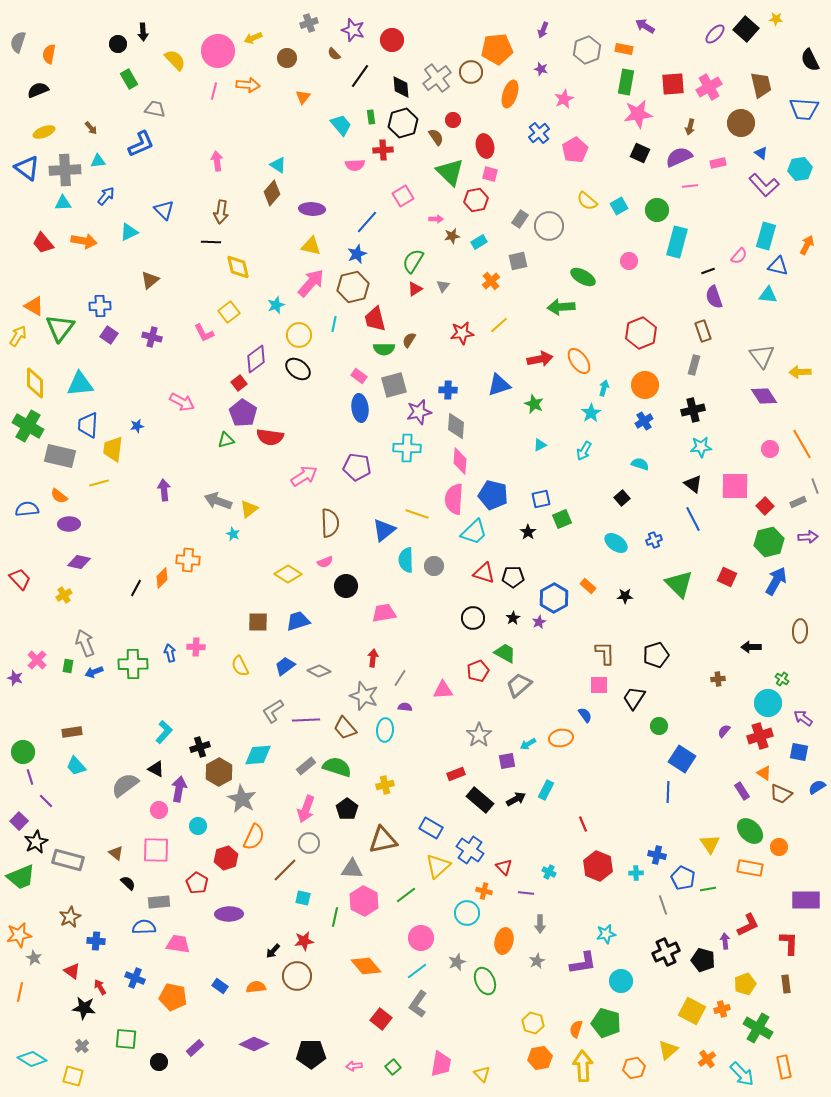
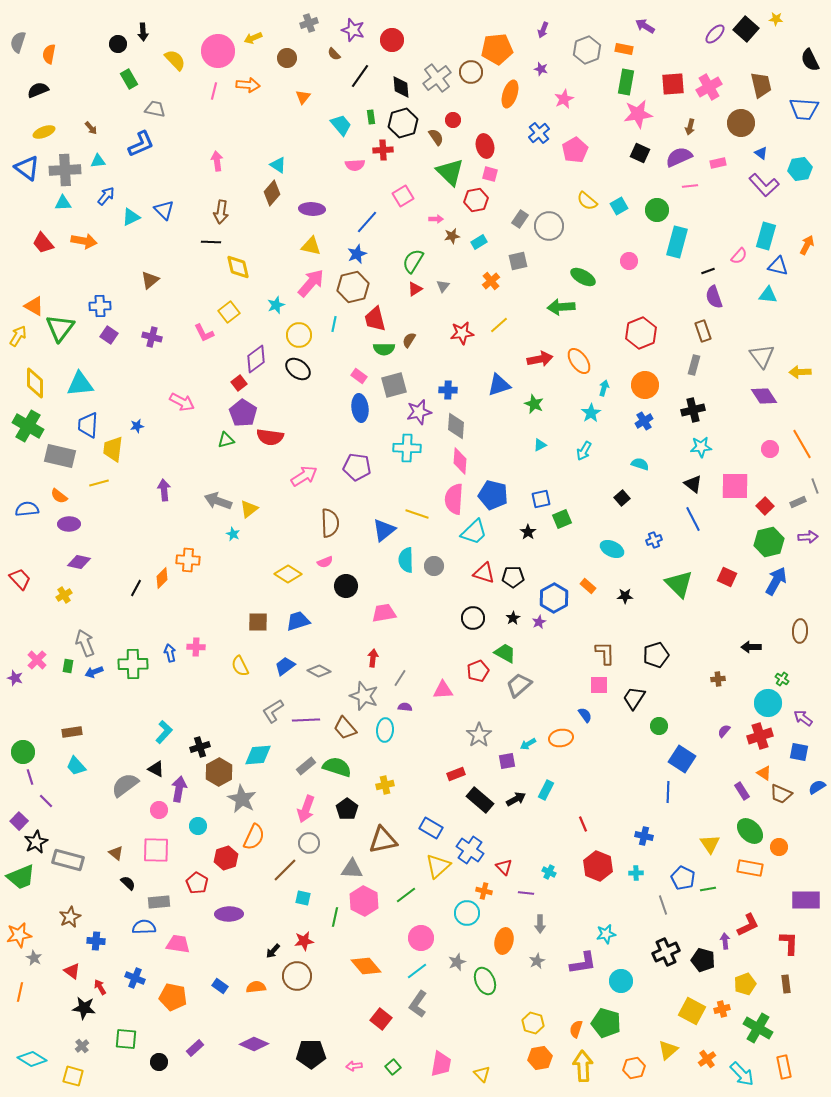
cyan triangle at (129, 232): moved 2 px right, 15 px up
cyan ellipse at (616, 543): moved 4 px left, 6 px down; rotated 10 degrees counterclockwise
blue cross at (657, 855): moved 13 px left, 19 px up
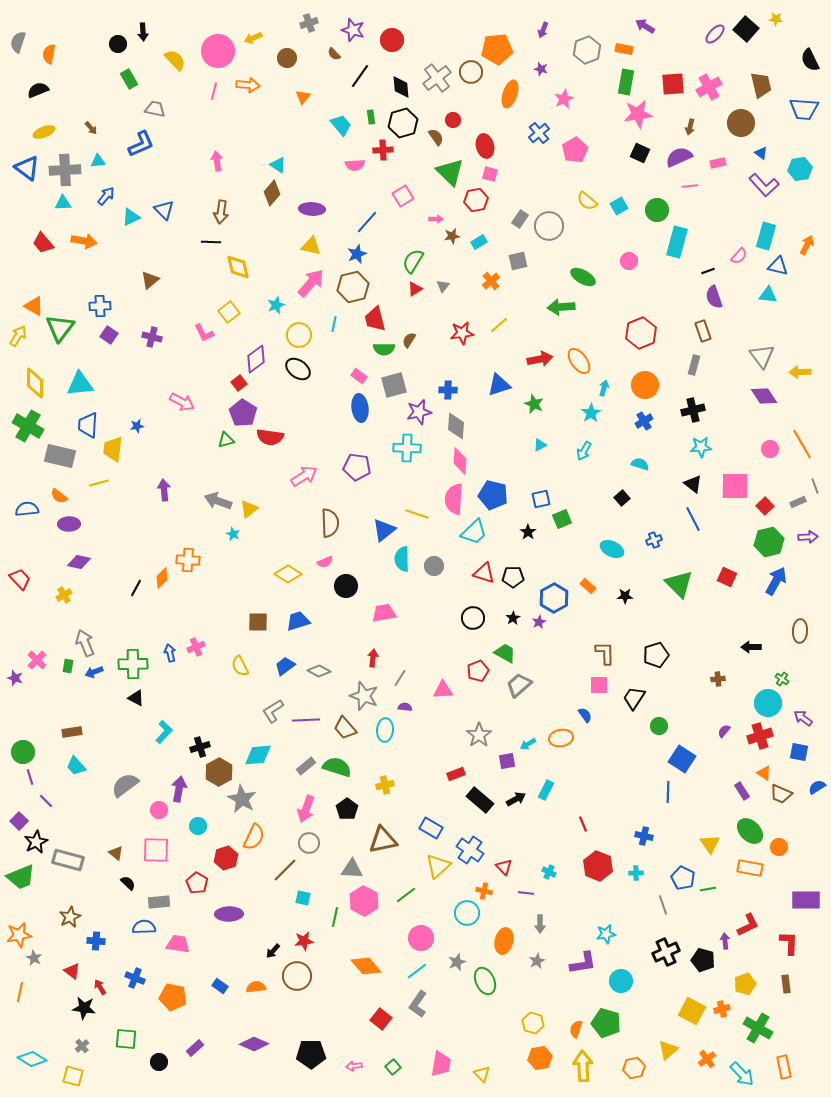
cyan semicircle at (406, 560): moved 4 px left, 1 px up
pink cross at (196, 647): rotated 24 degrees counterclockwise
black triangle at (156, 769): moved 20 px left, 71 px up
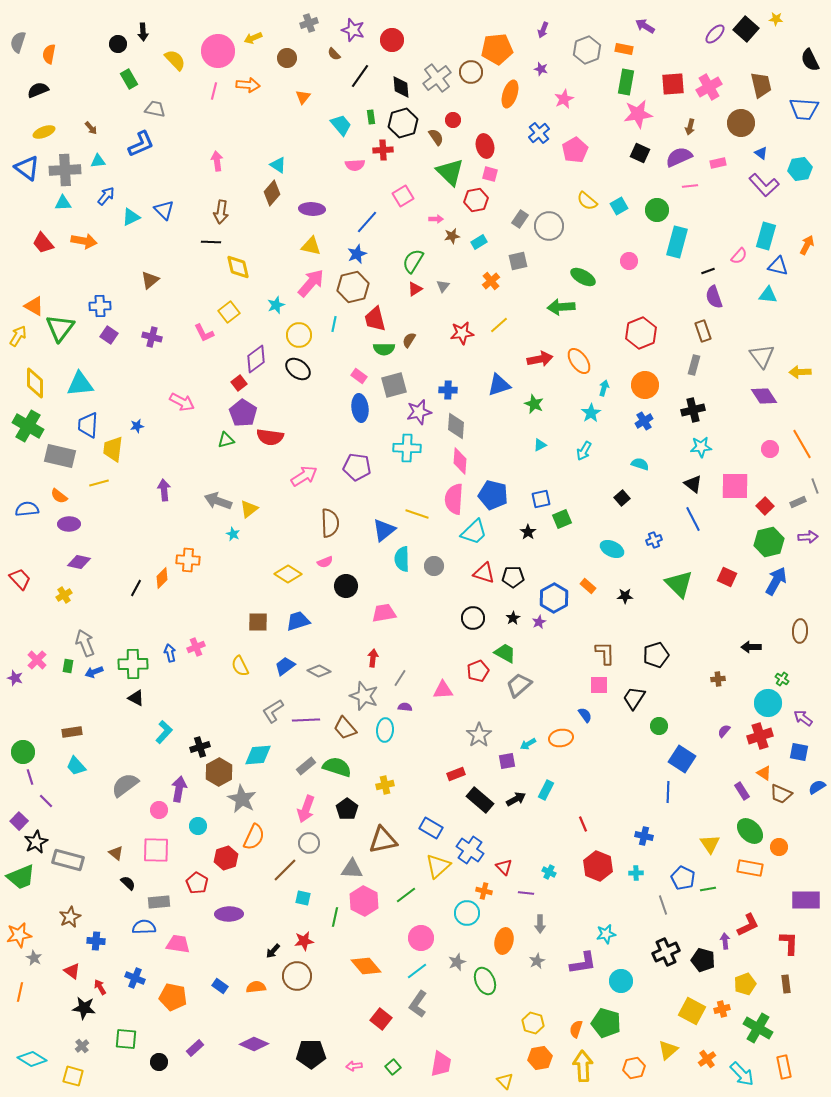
yellow triangle at (482, 1074): moved 23 px right, 7 px down
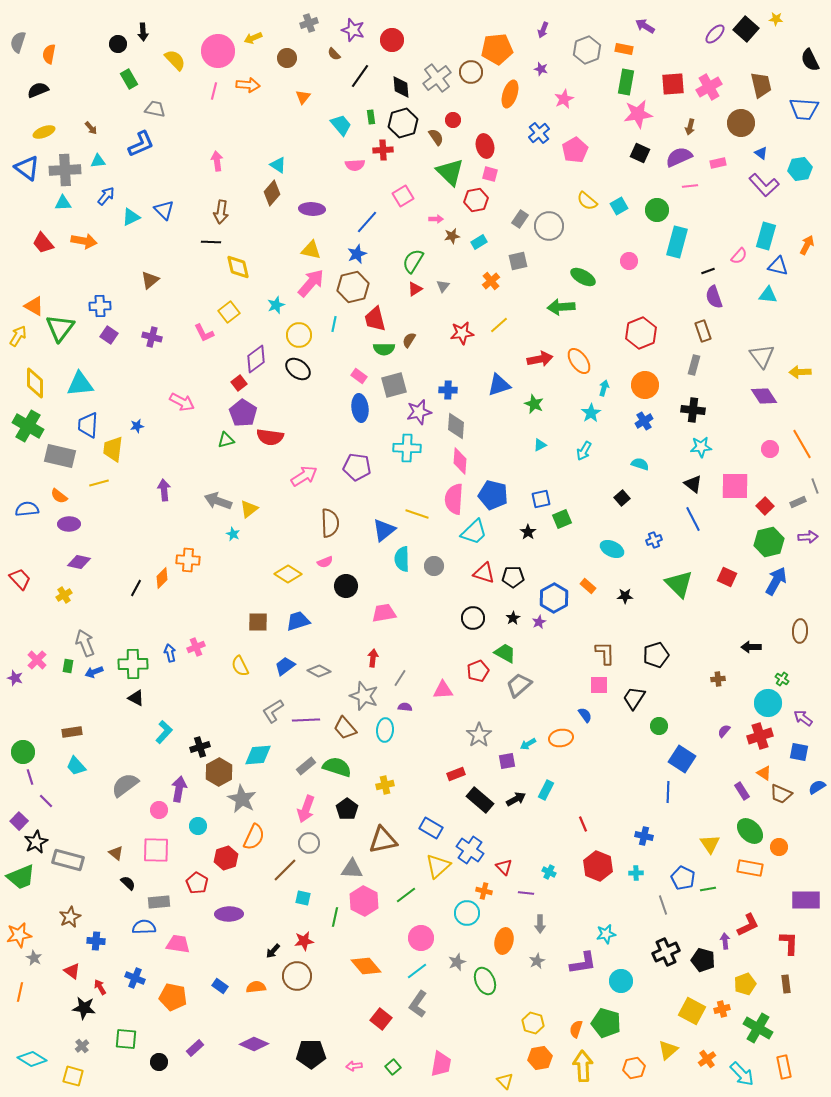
yellow triangle at (311, 246): moved 4 px down
black cross at (693, 410): rotated 20 degrees clockwise
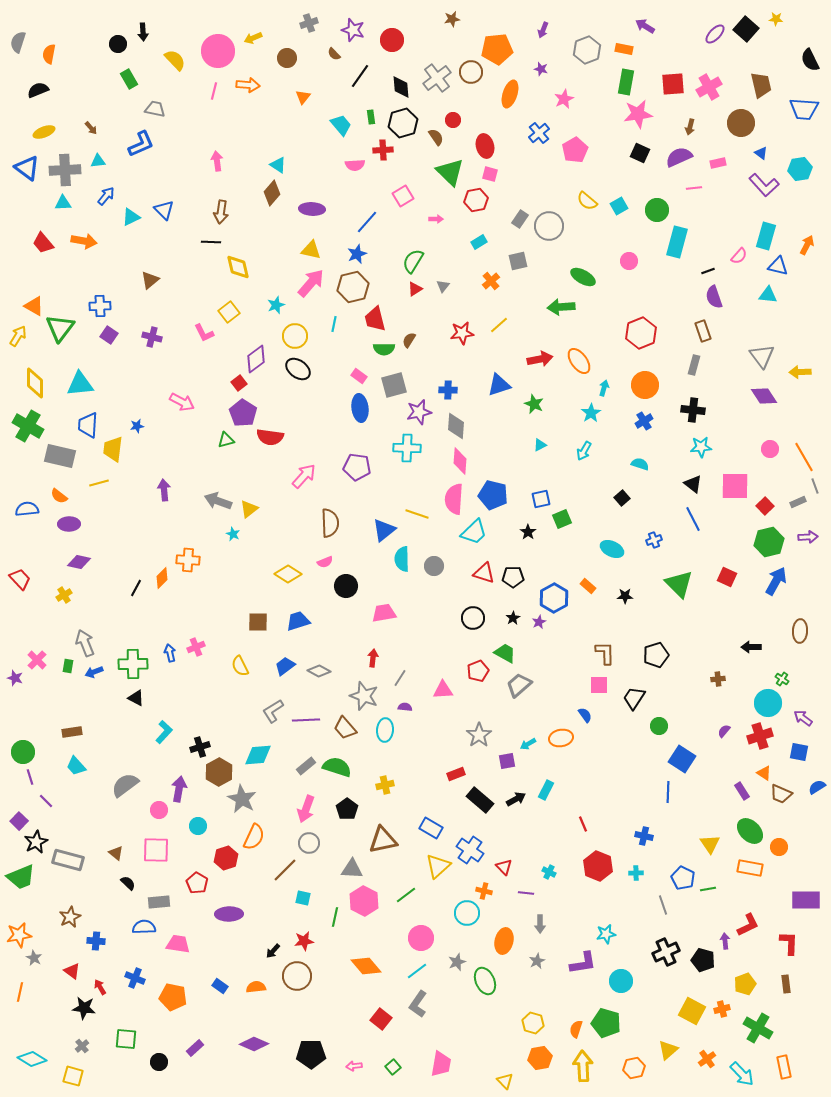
pink line at (690, 186): moved 4 px right, 2 px down
brown star at (452, 236): moved 217 px up
yellow circle at (299, 335): moved 4 px left, 1 px down
orange line at (802, 444): moved 2 px right, 13 px down
pink arrow at (304, 476): rotated 16 degrees counterclockwise
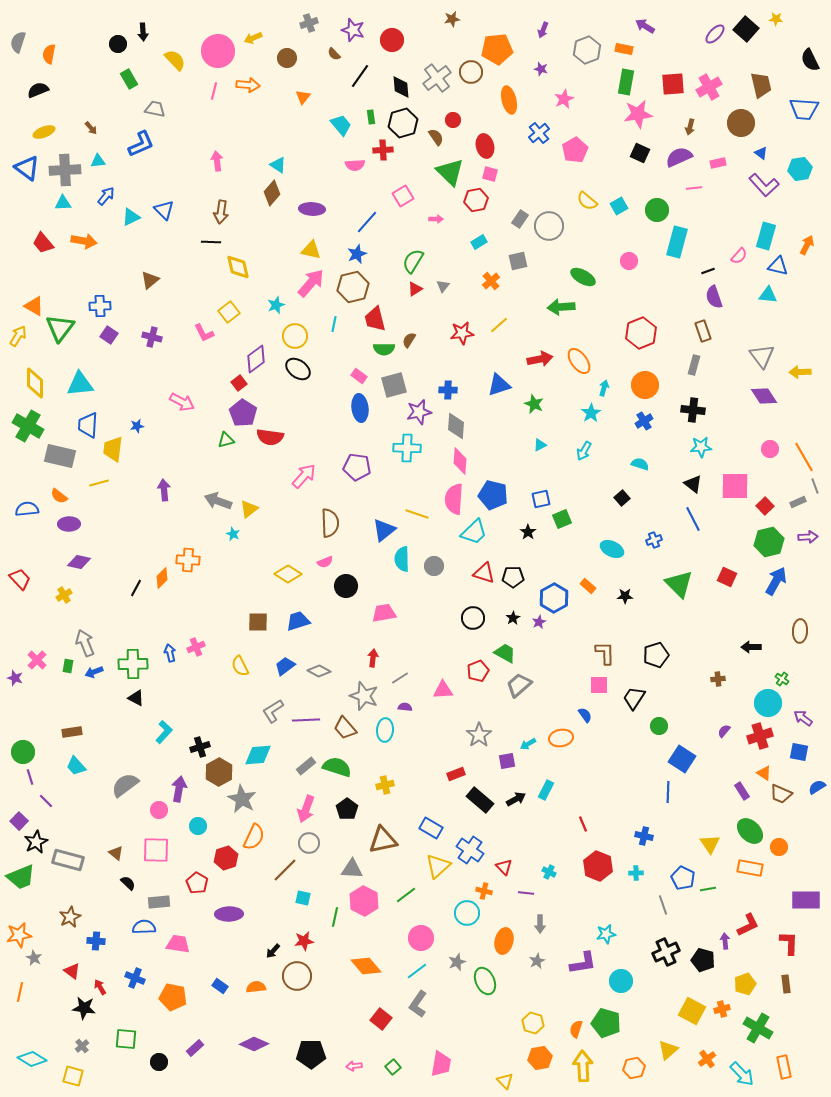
orange ellipse at (510, 94): moved 1 px left, 6 px down; rotated 32 degrees counterclockwise
gray line at (400, 678): rotated 24 degrees clockwise
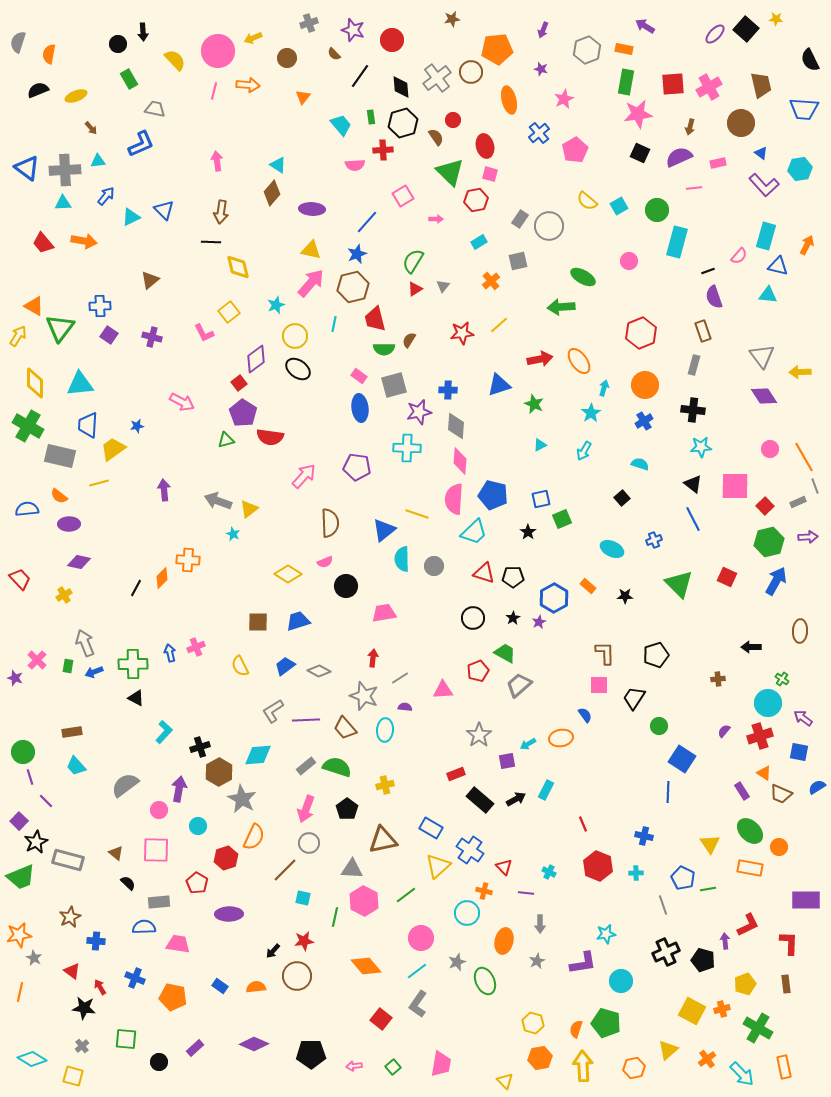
yellow ellipse at (44, 132): moved 32 px right, 36 px up
yellow trapezoid at (113, 449): rotated 48 degrees clockwise
